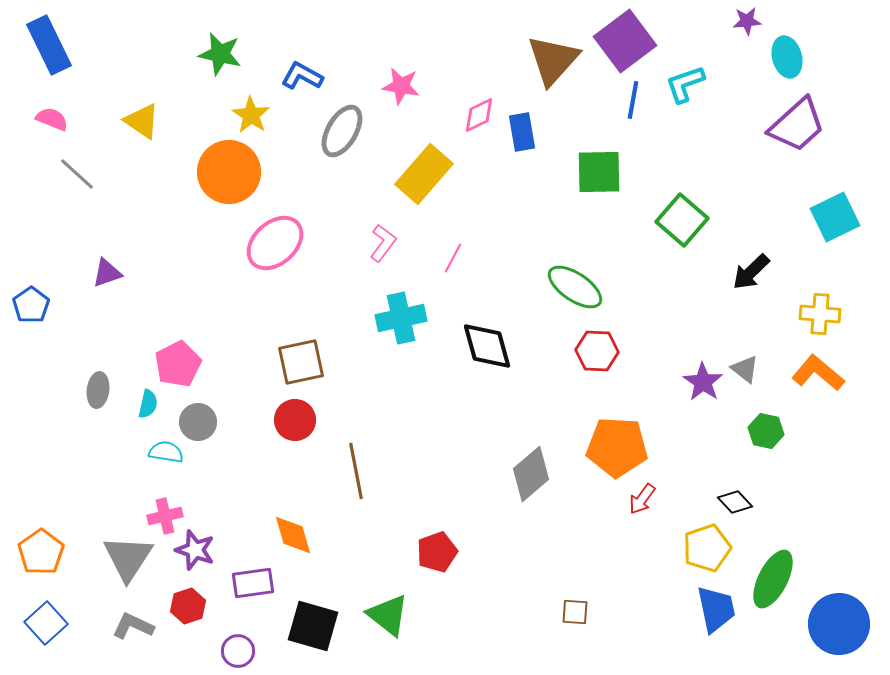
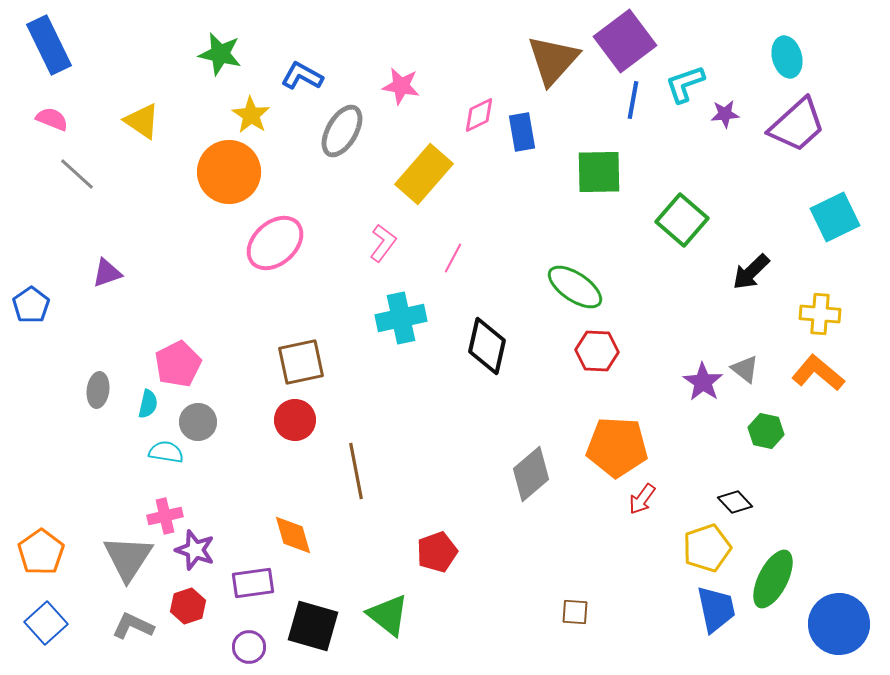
purple star at (747, 21): moved 22 px left, 93 px down
black diamond at (487, 346): rotated 28 degrees clockwise
purple circle at (238, 651): moved 11 px right, 4 px up
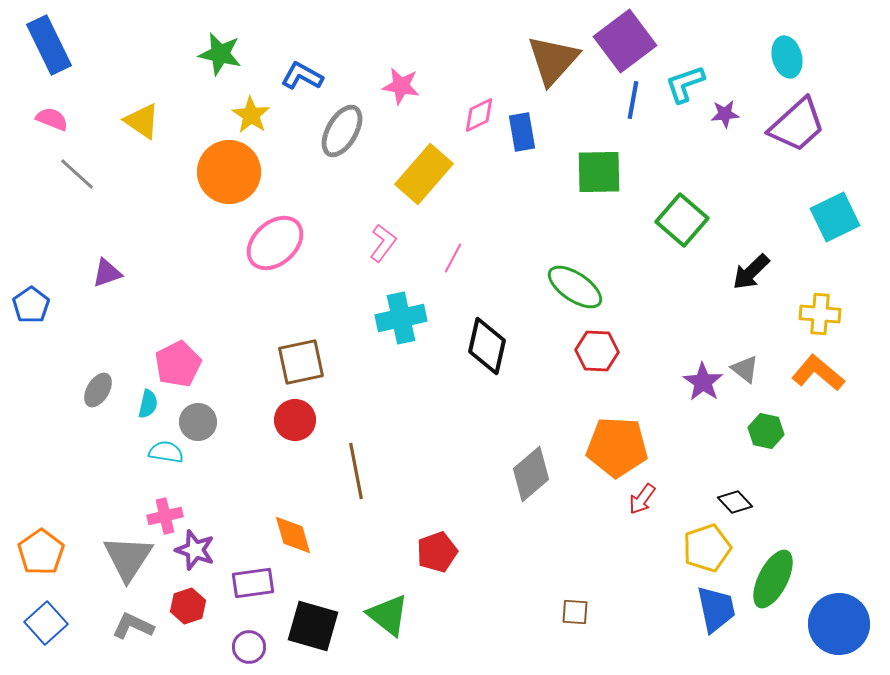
gray ellipse at (98, 390): rotated 24 degrees clockwise
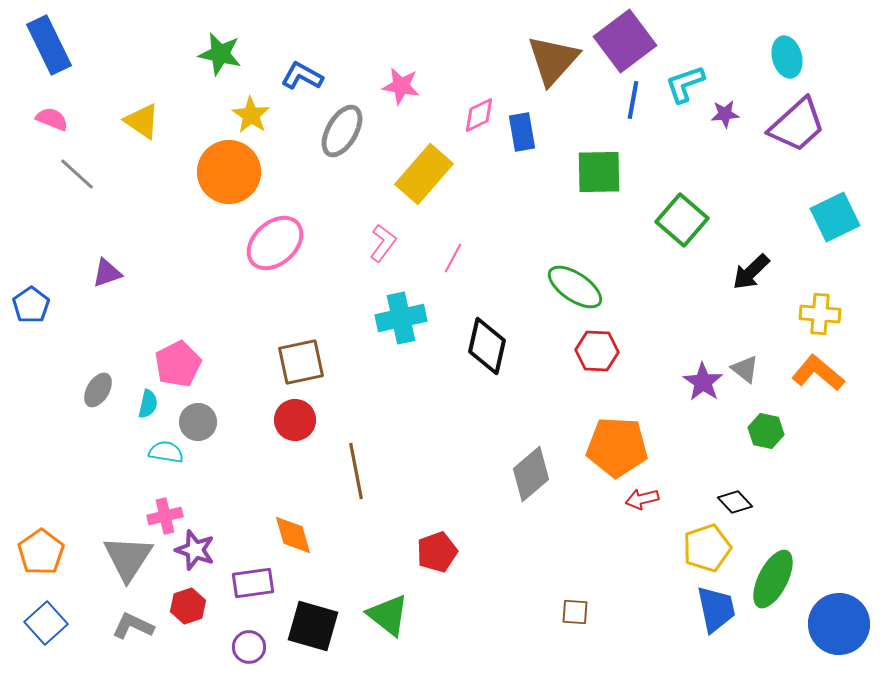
red arrow at (642, 499): rotated 40 degrees clockwise
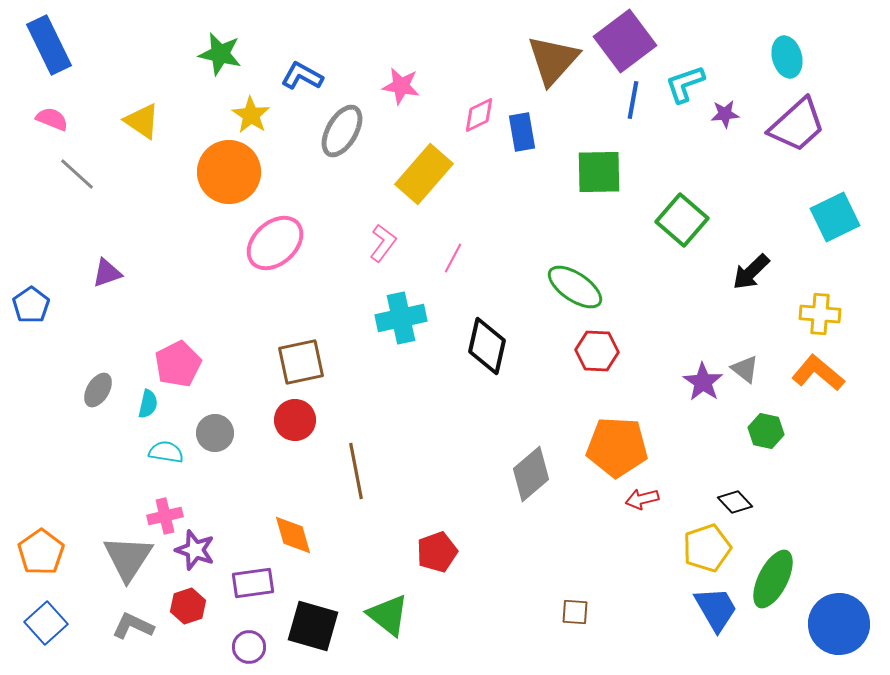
gray circle at (198, 422): moved 17 px right, 11 px down
blue trapezoid at (716, 609): rotated 18 degrees counterclockwise
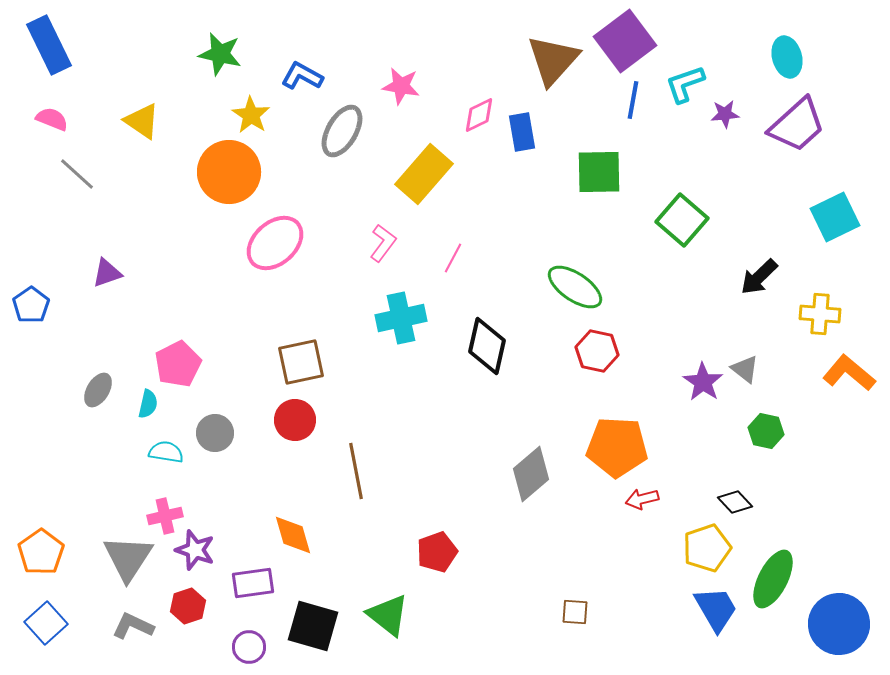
black arrow at (751, 272): moved 8 px right, 5 px down
red hexagon at (597, 351): rotated 9 degrees clockwise
orange L-shape at (818, 373): moved 31 px right
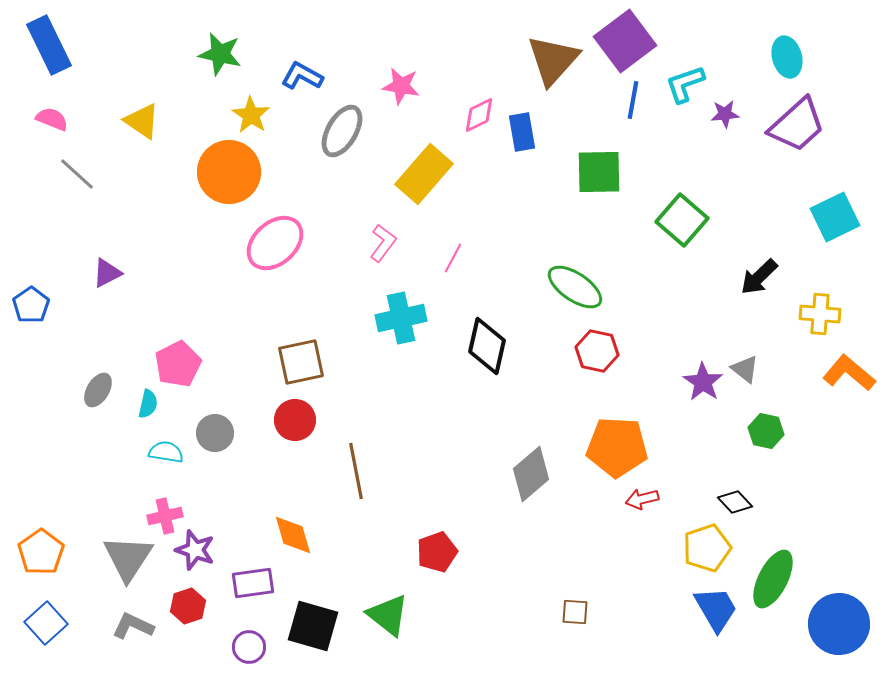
purple triangle at (107, 273): rotated 8 degrees counterclockwise
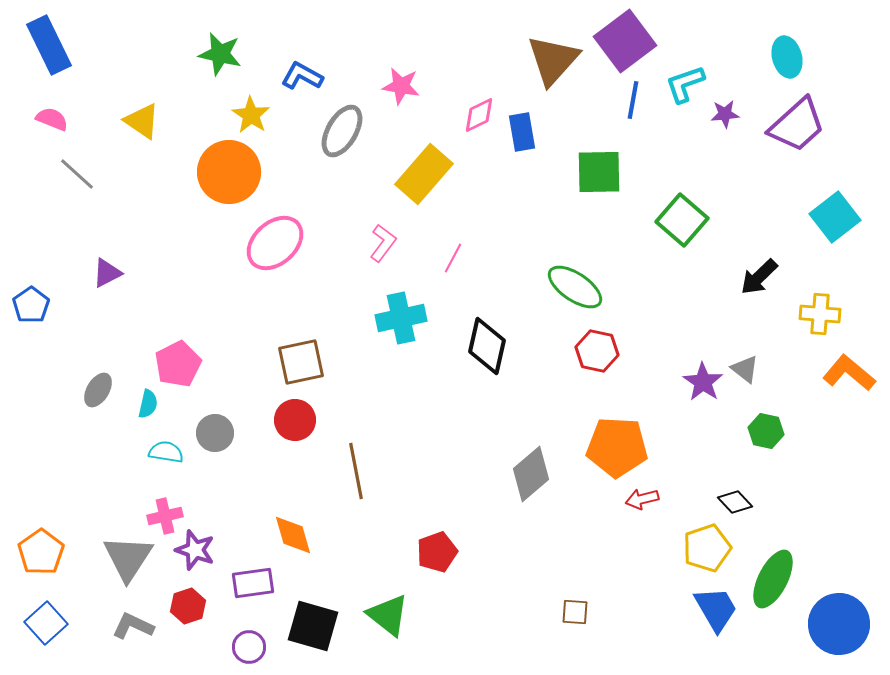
cyan square at (835, 217): rotated 12 degrees counterclockwise
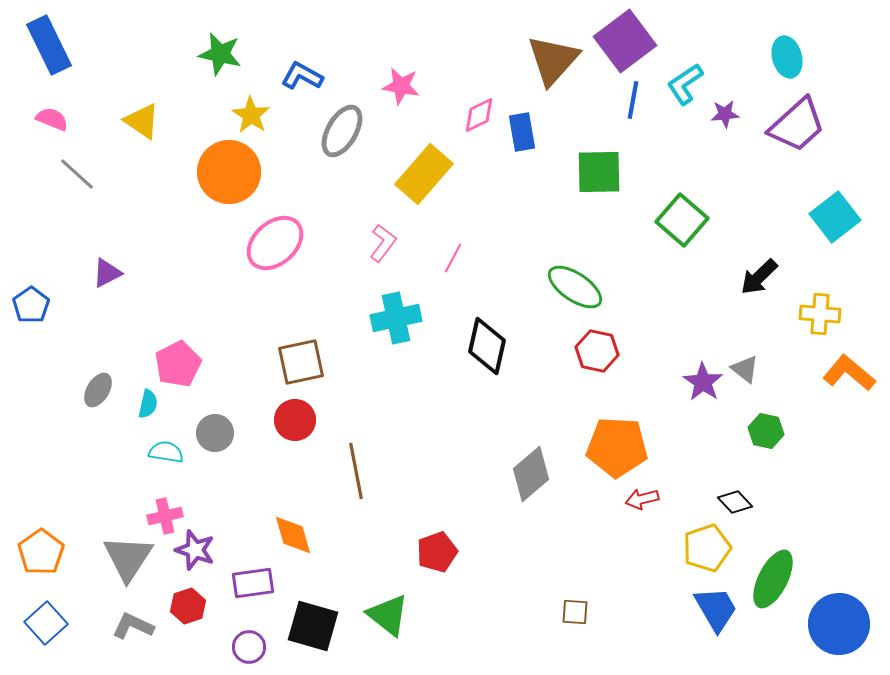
cyan L-shape at (685, 84): rotated 15 degrees counterclockwise
cyan cross at (401, 318): moved 5 px left
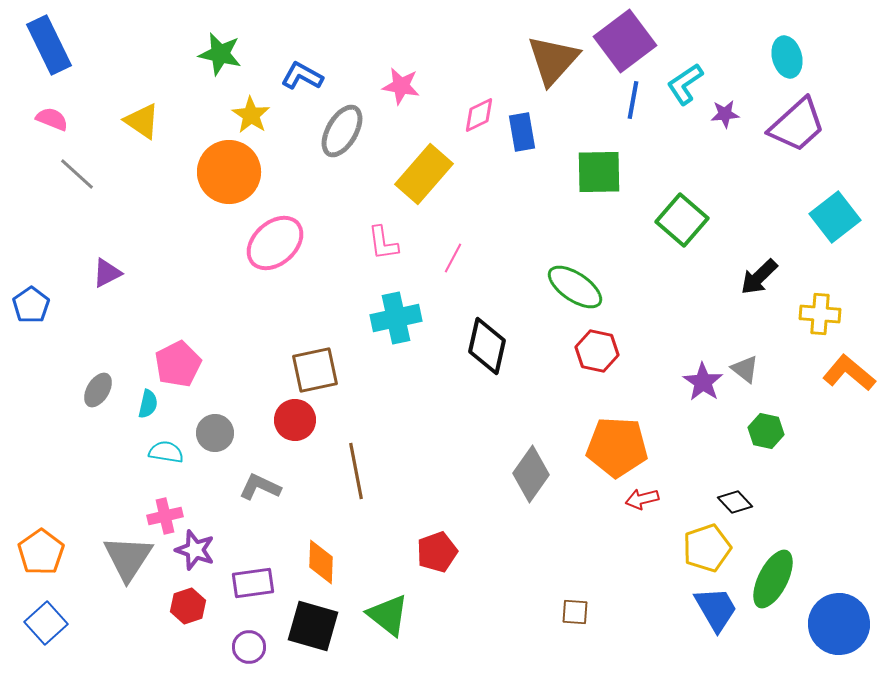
pink L-shape at (383, 243): rotated 135 degrees clockwise
brown square at (301, 362): moved 14 px right, 8 px down
gray diamond at (531, 474): rotated 14 degrees counterclockwise
orange diamond at (293, 535): moved 28 px right, 27 px down; rotated 18 degrees clockwise
gray L-shape at (133, 626): moved 127 px right, 139 px up
